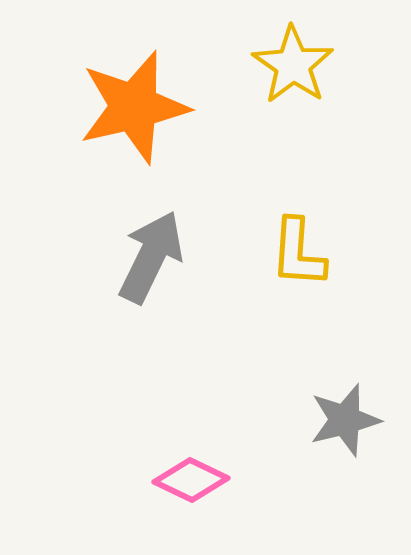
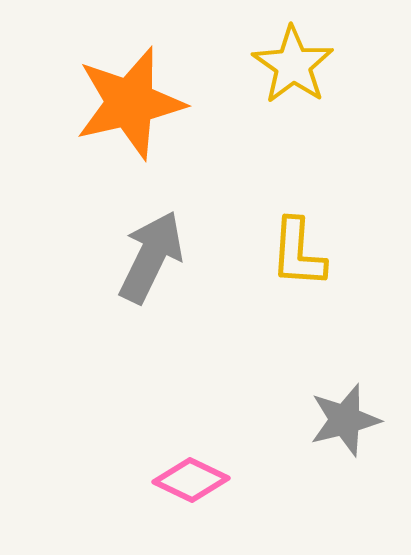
orange star: moved 4 px left, 4 px up
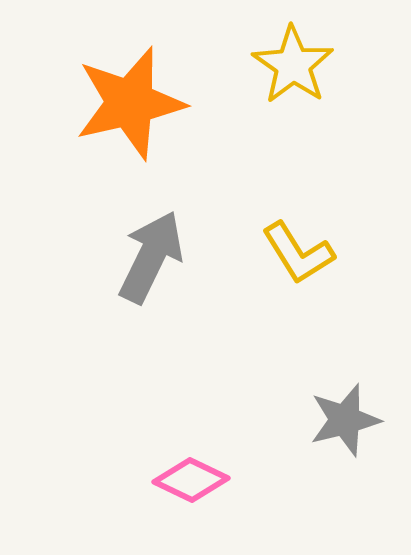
yellow L-shape: rotated 36 degrees counterclockwise
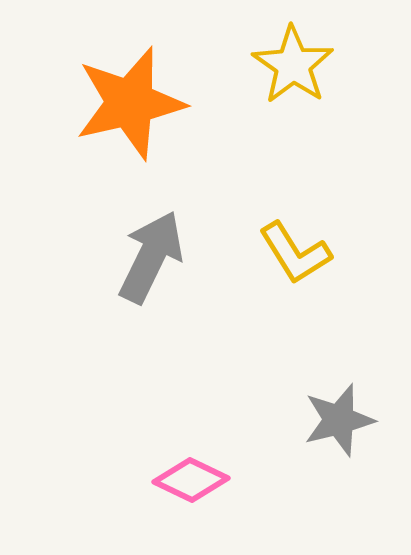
yellow L-shape: moved 3 px left
gray star: moved 6 px left
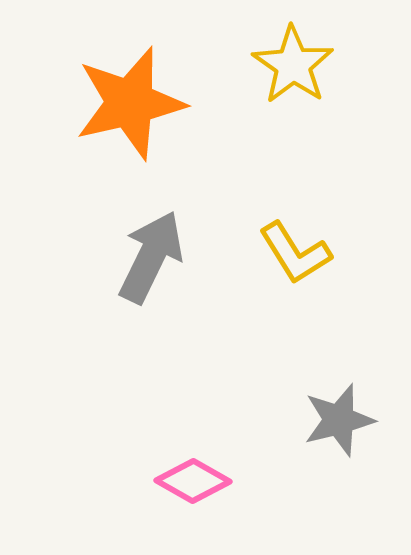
pink diamond: moved 2 px right, 1 px down; rotated 4 degrees clockwise
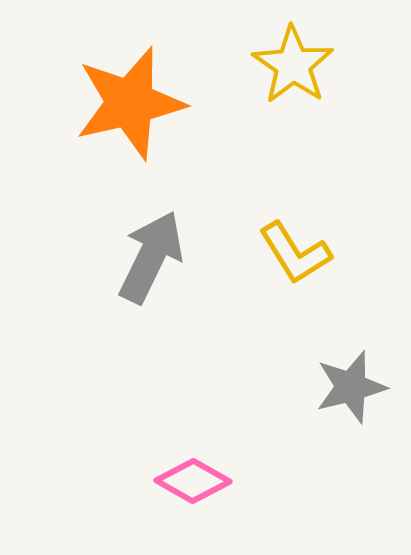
gray star: moved 12 px right, 33 px up
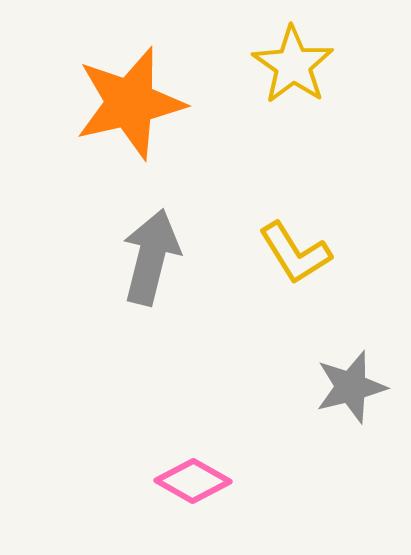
gray arrow: rotated 12 degrees counterclockwise
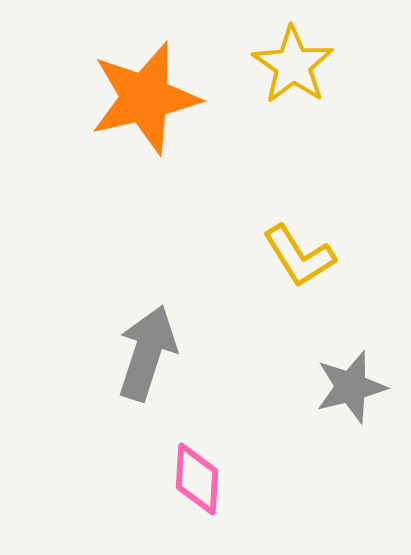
orange star: moved 15 px right, 5 px up
yellow L-shape: moved 4 px right, 3 px down
gray arrow: moved 4 px left, 96 px down; rotated 4 degrees clockwise
pink diamond: moved 4 px right, 2 px up; rotated 64 degrees clockwise
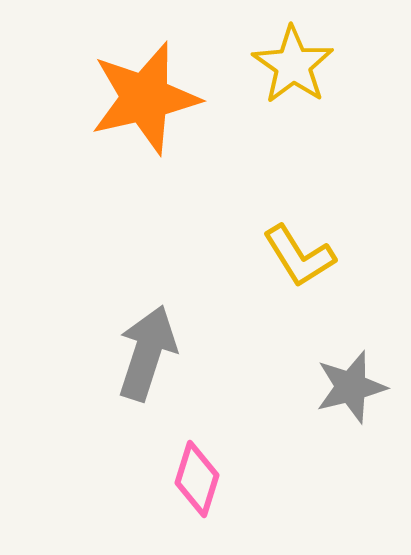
pink diamond: rotated 14 degrees clockwise
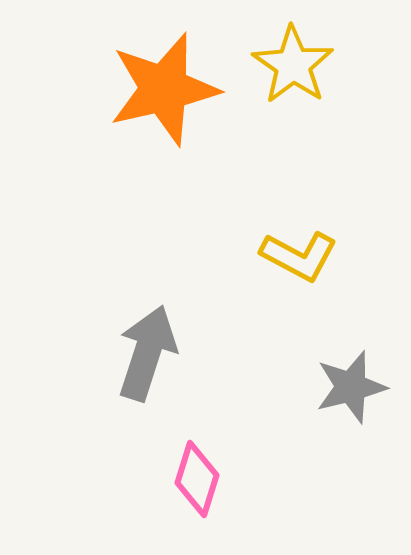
orange star: moved 19 px right, 9 px up
yellow L-shape: rotated 30 degrees counterclockwise
